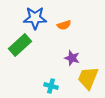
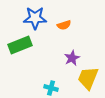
green rectangle: rotated 20 degrees clockwise
purple star: rotated 28 degrees clockwise
cyan cross: moved 2 px down
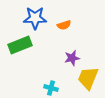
purple star: rotated 14 degrees clockwise
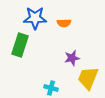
orange semicircle: moved 2 px up; rotated 16 degrees clockwise
green rectangle: rotated 50 degrees counterclockwise
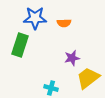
yellow trapezoid: rotated 30 degrees clockwise
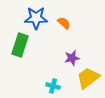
blue star: moved 1 px right
orange semicircle: rotated 136 degrees counterclockwise
cyan cross: moved 2 px right, 2 px up
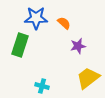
purple star: moved 6 px right, 12 px up
cyan cross: moved 11 px left
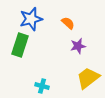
blue star: moved 5 px left, 1 px down; rotated 15 degrees counterclockwise
orange semicircle: moved 4 px right
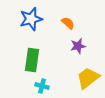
green rectangle: moved 12 px right, 15 px down; rotated 10 degrees counterclockwise
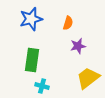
orange semicircle: rotated 64 degrees clockwise
